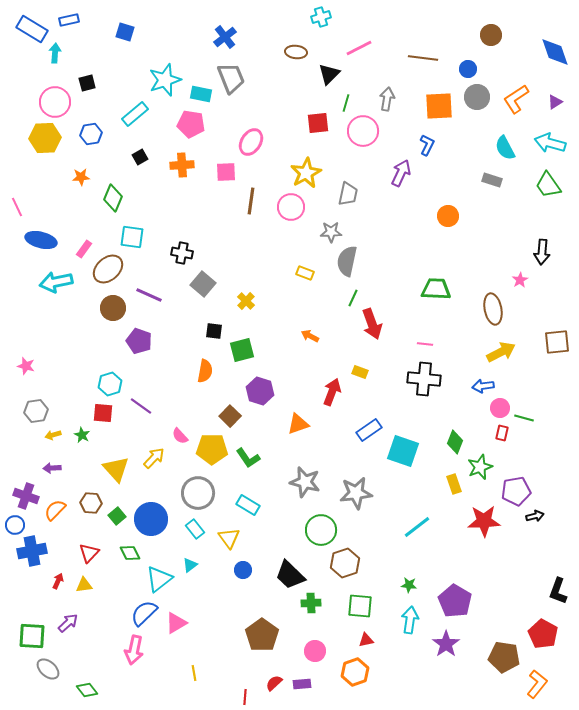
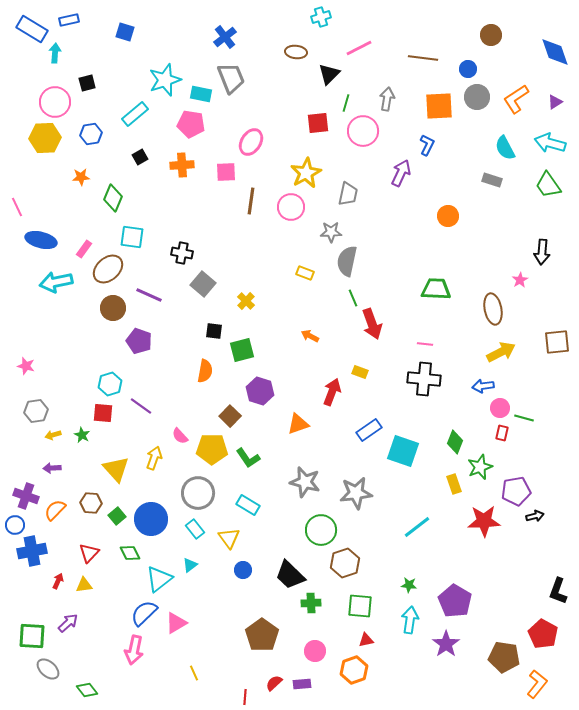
green line at (353, 298): rotated 48 degrees counterclockwise
yellow arrow at (154, 458): rotated 25 degrees counterclockwise
orange hexagon at (355, 672): moved 1 px left, 2 px up
yellow line at (194, 673): rotated 14 degrees counterclockwise
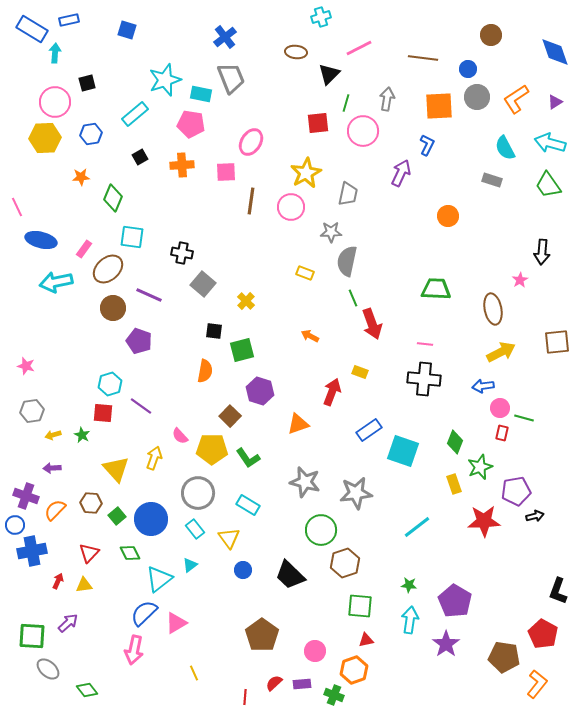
blue square at (125, 32): moved 2 px right, 2 px up
gray hexagon at (36, 411): moved 4 px left
green cross at (311, 603): moved 23 px right, 92 px down; rotated 24 degrees clockwise
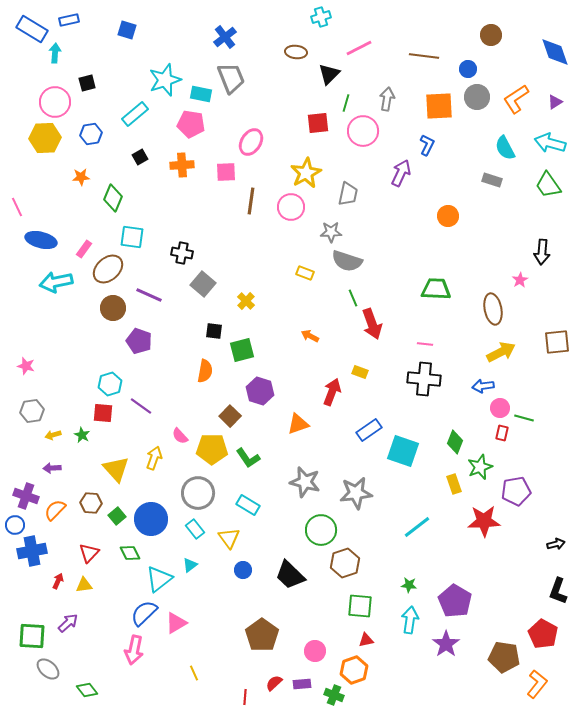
brown line at (423, 58): moved 1 px right, 2 px up
gray semicircle at (347, 261): rotated 84 degrees counterclockwise
black arrow at (535, 516): moved 21 px right, 28 px down
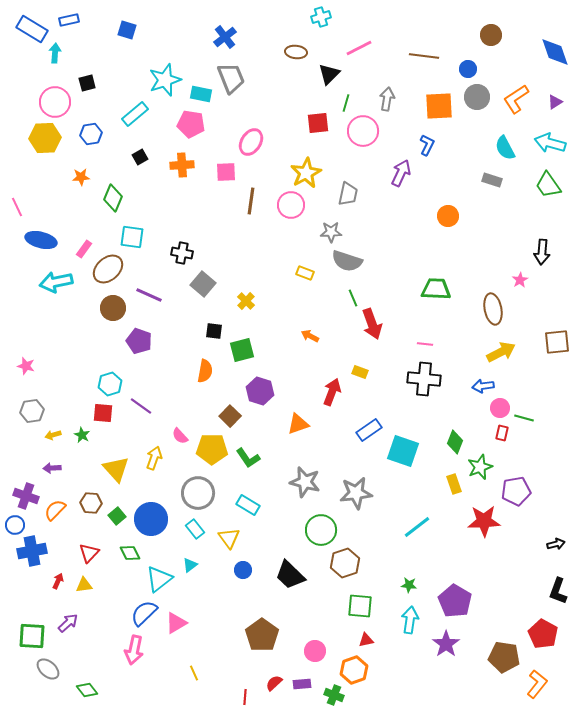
pink circle at (291, 207): moved 2 px up
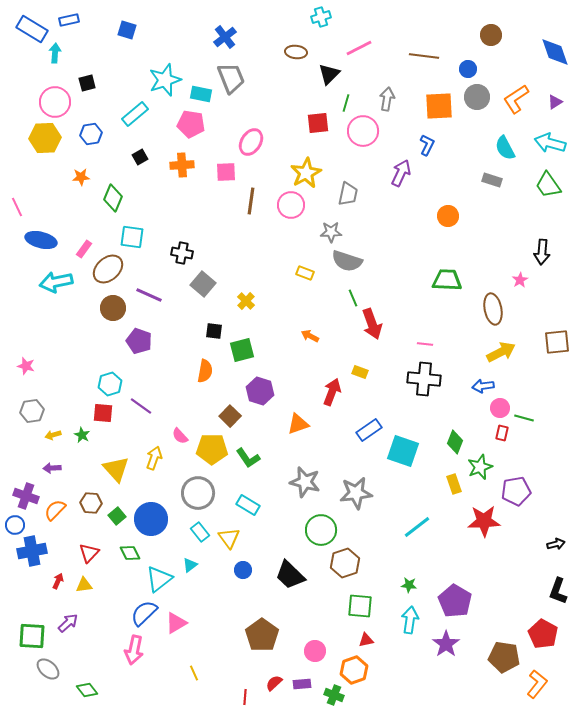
green trapezoid at (436, 289): moved 11 px right, 9 px up
cyan rectangle at (195, 529): moved 5 px right, 3 px down
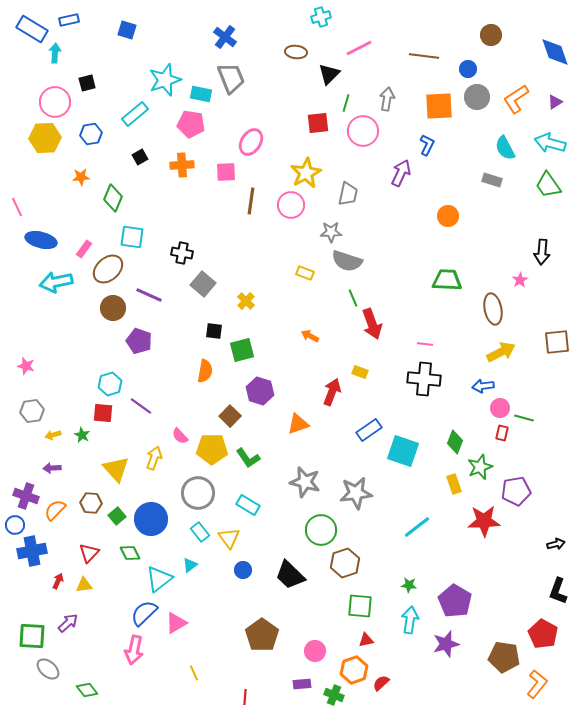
blue cross at (225, 37): rotated 15 degrees counterclockwise
purple star at (446, 644): rotated 20 degrees clockwise
red semicircle at (274, 683): moved 107 px right
